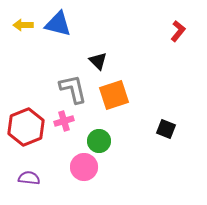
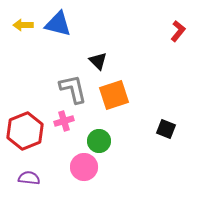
red hexagon: moved 1 px left, 4 px down
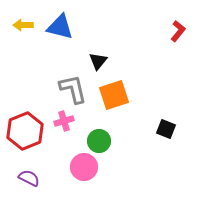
blue triangle: moved 2 px right, 3 px down
black triangle: rotated 24 degrees clockwise
purple semicircle: rotated 20 degrees clockwise
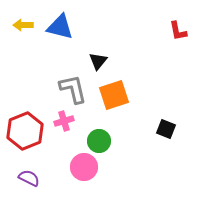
red L-shape: rotated 130 degrees clockwise
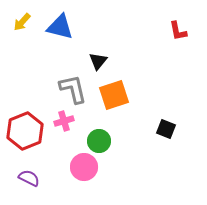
yellow arrow: moved 1 px left, 3 px up; rotated 48 degrees counterclockwise
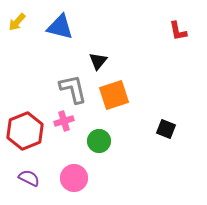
yellow arrow: moved 5 px left
pink circle: moved 10 px left, 11 px down
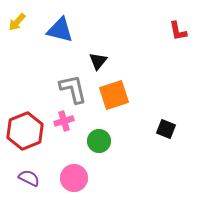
blue triangle: moved 3 px down
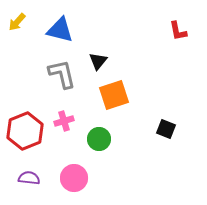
gray L-shape: moved 11 px left, 15 px up
green circle: moved 2 px up
purple semicircle: rotated 20 degrees counterclockwise
